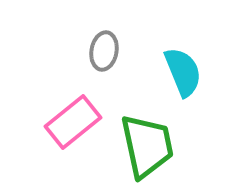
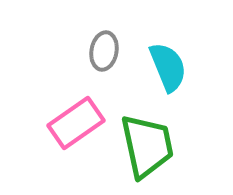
cyan semicircle: moved 15 px left, 5 px up
pink rectangle: moved 3 px right, 1 px down; rotated 4 degrees clockwise
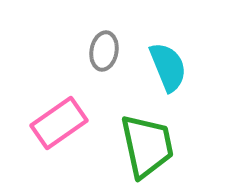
pink rectangle: moved 17 px left
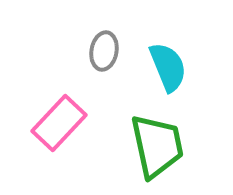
pink rectangle: rotated 12 degrees counterclockwise
green trapezoid: moved 10 px right
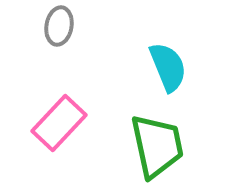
gray ellipse: moved 45 px left, 25 px up
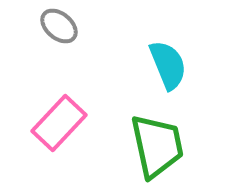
gray ellipse: rotated 60 degrees counterclockwise
cyan semicircle: moved 2 px up
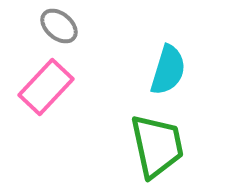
cyan semicircle: moved 5 px down; rotated 39 degrees clockwise
pink rectangle: moved 13 px left, 36 px up
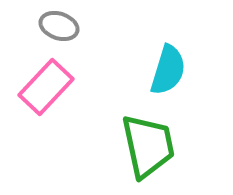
gray ellipse: rotated 21 degrees counterclockwise
green trapezoid: moved 9 px left
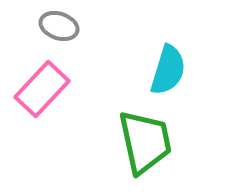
pink rectangle: moved 4 px left, 2 px down
green trapezoid: moved 3 px left, 4 px up
